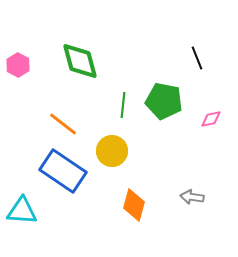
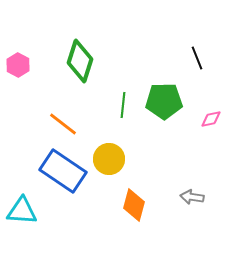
green diamond: rotated 33 degrees clockwise
green pentagon: rotated 12 degrees counterclockwise
yellow circle: moved 3 px left, 8 px down
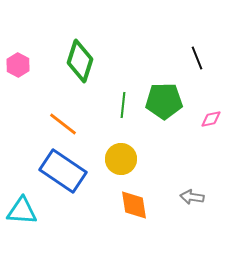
yellow circle: moved 12 px right
orange diamond: rotated 24 degrees counterclockwise
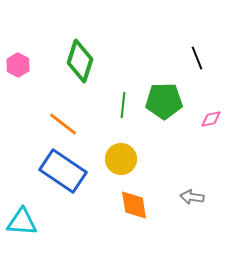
cyan triangle: moved 11 px down
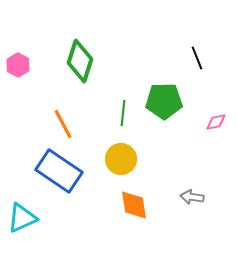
green line: moved 8 px down
pink diamond: moved 5 px right, 3 px down
orange line: rotated 24 degrees clockwise
blue rectangle: moved 4 px left
cyan triangle: moved 4 px up; rotated 28 degrees counterclockwise
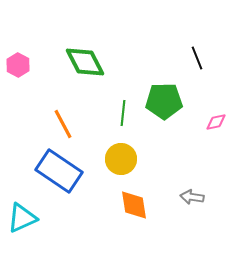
green diamond: moved 5 px right, 1 px down; rotated 45 degrees counterclockwise
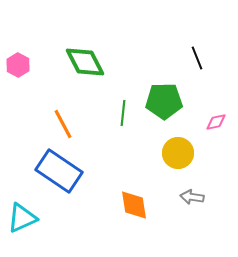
yellow circle: moved 57 px right, 6 px up
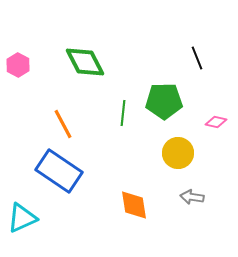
pink diamond: rotated 25 degrees clockwise
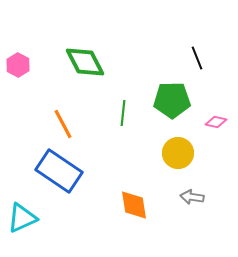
green pentagon: moved 8 px right, 1 px up
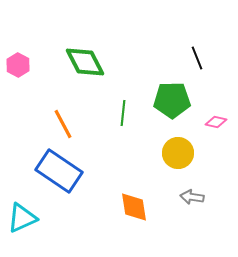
orange diamond: moved 2 px down
